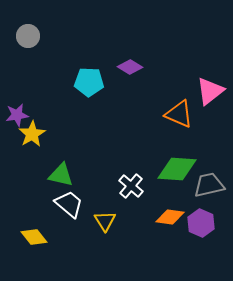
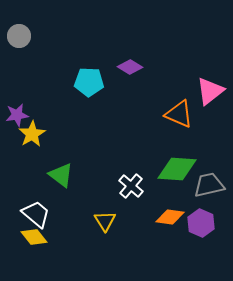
gray circle: moved 9 px left
green triangle: rotated 24 degrees clockwise
white trapezoid: moved 33 px left, 10 px down
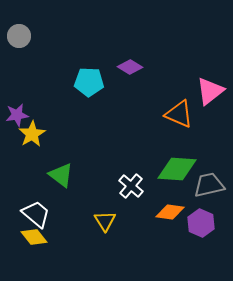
orange diamond: moved 5 px up
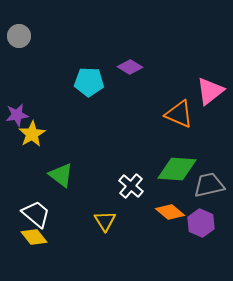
orange diamond: rotated 32 degrees clockwise
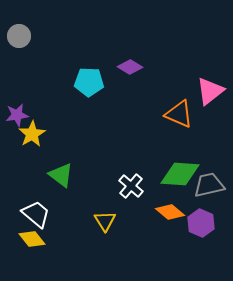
green diamond: moved 3 px right, 5 px down
yellow diamond: moved 2 px left, 2 px down
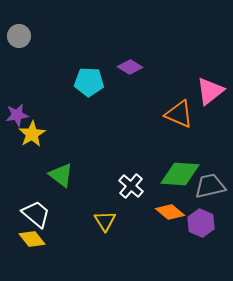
gray trapezoid: moved 1 px right, 1 px down
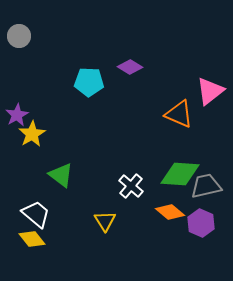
purple star: rotated 20 degrees counterclockwise
gray trapezoid: moved 4 px left
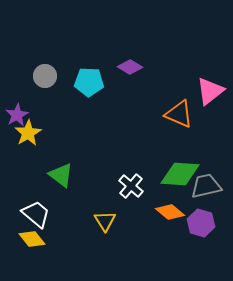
gray circle: moved 26 px right, 40 px down
yellow star: moved 4 px left, 1 px up
purple hexagon: rotated 8 degrees counterclockwise
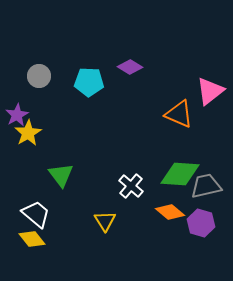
gray circle: moved 6 px left
green triangle: rotated 16 degrees clockwise
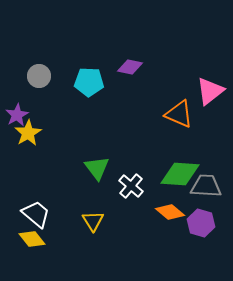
purple diamond: rotated 20 degrees counterclockwise
green triangle: moved 36 px right, 7 px up
gray trapezoid: rotated 16 degrees clockwise
yellow triangle: moved 12 px left
